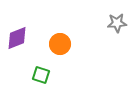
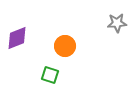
orange circle: moved 5 px right, 2 px down
green square: moved 9 px right
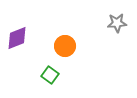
green square: rotated 18 degrees clockwise
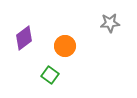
gray star: moved 7 px left
purple diamond: moved 7 px right; rotated 15 degrees counterclockwise
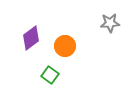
purple diamond: moved 7 px right
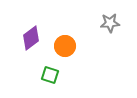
green square: rotated 18 degrees counterclockwise
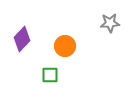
purple diamond: moved 9 px left, 1 px down; rotated 10 degrees counterclockwise
green square: rotated 18 degrees counterclockwise
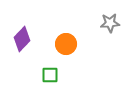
orange circle: moved 1 px right, 2 px up
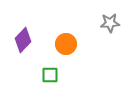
purple diamond: moved 1 px right, 1 px down
